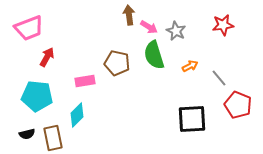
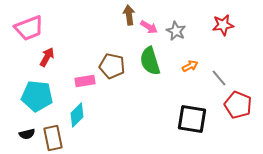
green semicircle: moved 4 px left, 6 px down
brown pentagon: moved 5 px left, 3 px down
black square: rotated 12 degrees clockwise
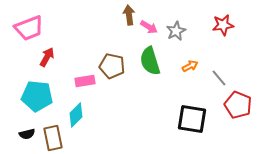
gray star: rotated 18 degrees clockwise
cyan diamond: moved 1 px left
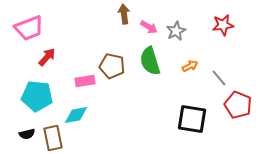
brown arrow: moved 5 px left, 1 px up
red arrow: rotated 12 degrees clockwise
cyan diamond: rotated 35 degrees clockwise
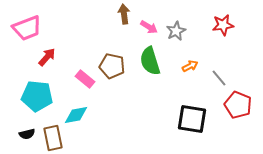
pink trapezoid: moved 2 px left
pink rectangle: moved 2 px up; rotated 48 degrees clockwise
